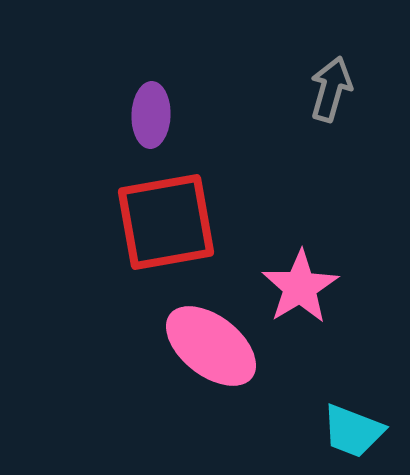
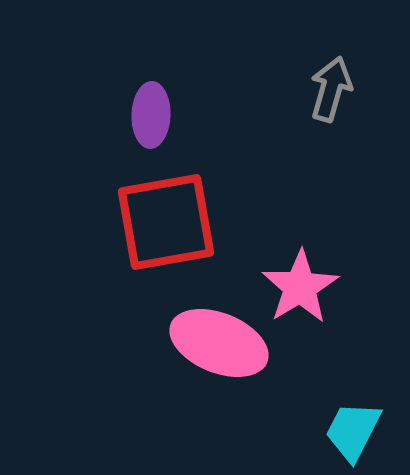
pink ellipse: moved 8 px right, 3 px up; rotated 16 degrees counterclockwise
cyan trapezoid: rotated 96 degrees clockwise
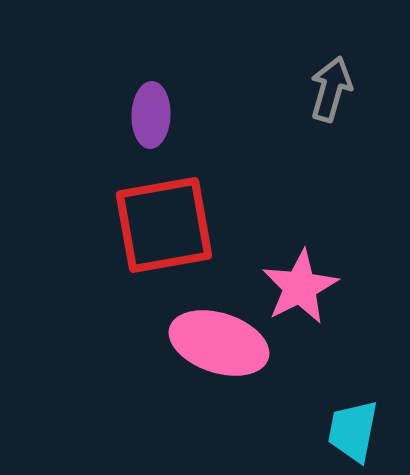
red square: moved 2 px left, 3 px down
pink star: rotated 4 degrees clockwise
pink ellipse: rotated 4 degrees counterclockwise
cyan trapezoid: rotated 16 degrees counterclockwise
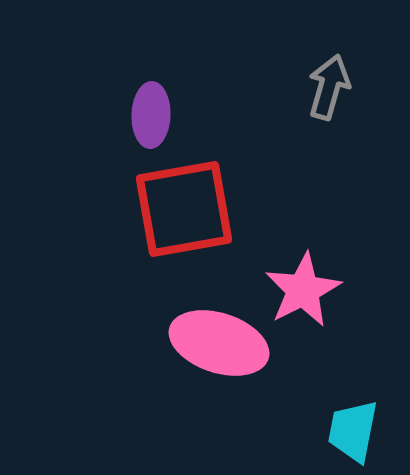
gray arrow: moved 2 px left, 2 px up
red square: moved 20 px right, 16 px up
pink star: moved 3 px right, 3 px down
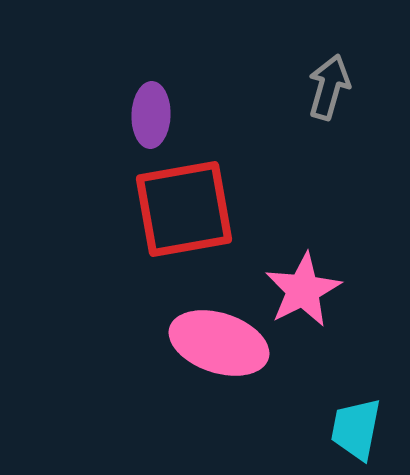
cyan trapezoid: moved 3 px right, 2 px up
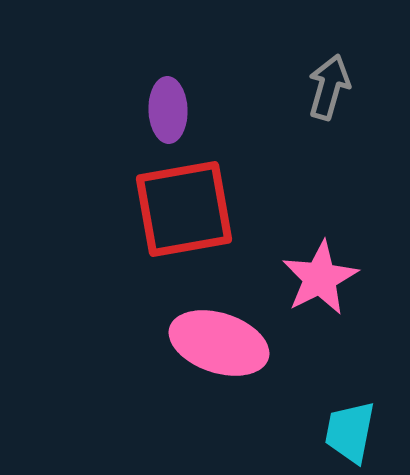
purple ellipse: moved 17 px right, 5 px up; rotated 4 degrees counterclockwise
pink star: moved 17 px right, 12 px up
cyan trapezoid: moved 6 px left, 3 px down
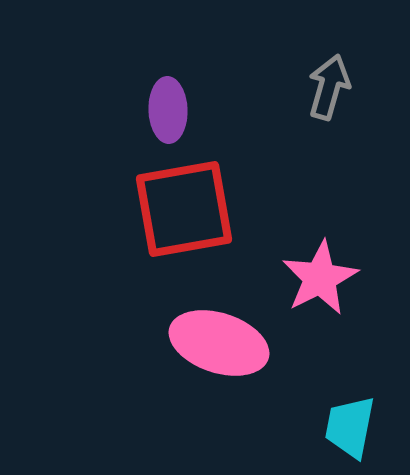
cyan trapezoid: moved 5 px up
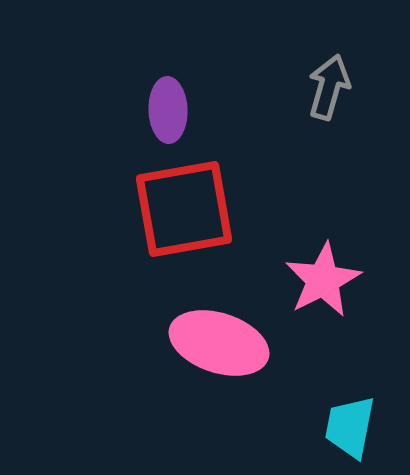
pink star: moved 3 px right, 2 px down
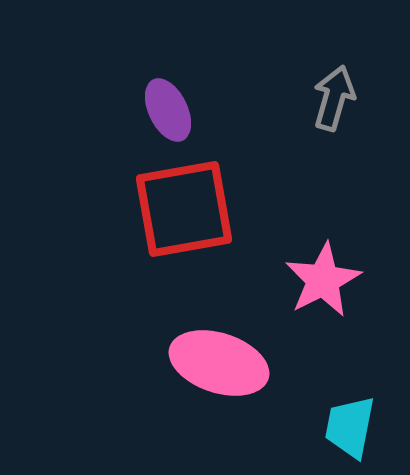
gray arrow: moved 5 px right, 11 px down
purple ellipse: rotated 24 degrees counterclockwise
pink ellipse: moved 20 px down
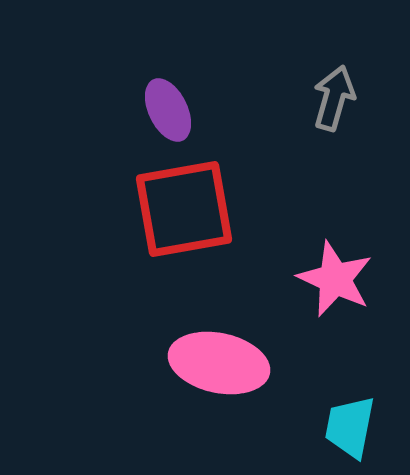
pink star: moved 12 px right, 1 px up; rotated 20 degrees counterclockwise
pink ellipse: rotated 6 degrees counterclockwise
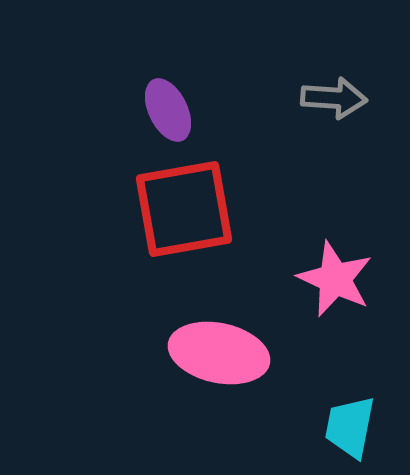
gray arrow: rotated 78 degrees clockwise
pink ellipse: moved 10 px up
